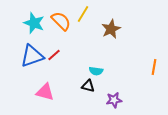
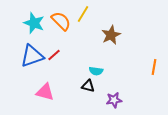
brown star: moved 6 px down
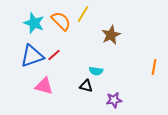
black triangle: moved 2 px left
pink triangle: moved 1 px left, 6 px up
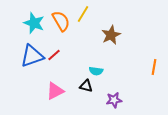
orange semicircle: rotated 15 degrees clockwise
pink triangle: moved 11 px right, 5 px down; rotated 42 degrees counterclockwise
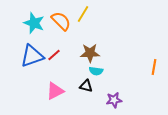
orange semicircle: rotated 15 degrees counterclockwise
brown star: moved 21 px left, 18 px down; rotated 24 degrees clockwise
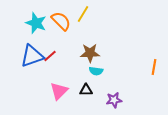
cyan star: moved 2 px right
red line: moved 4 px left, 1 px down
black triangle: moved 4 px down; rotated 16 degrees counterclockwise
pink triangle: moved 4 px right; rotated 18 degrees counterclockwise
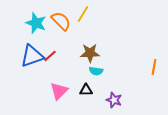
purple star: rotated 28 degrees clockwise
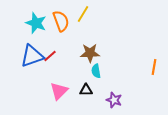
orange semicircle: rotated 25 degrees clockwise
cyan semicircle: rotated 72 degrees clockwise
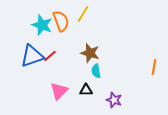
cyan star: moved 6 px right, 2 px down
brown star: rotated 18 degrees clockwise
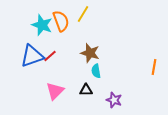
pink triangle: moved 4 px left
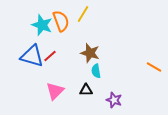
blue triangle: rotated 35 degrees clockwise
orange line: rotated 70 degrees counterclockwise
